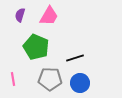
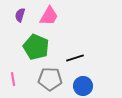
blue circle: moved 3 px right, 3 px down
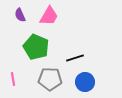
purple semicircle: rotated 40 degrees counterclockwise
blue circle: moved 2 px right, 4 px up
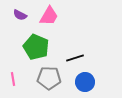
purple semicircle: rotated 40 degrees counterclockwise
gray pentagon: moved 1 px left, 1 px up
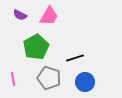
green pentagon: rotated 20 degrees clockwise
gray pentagon: rotated 15 degrees clockwise
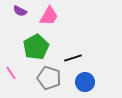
purple semicircle: moved 4 px up
black line: moved 2 px left
pink line: moved 2 px left, 6 px up; rotated 24 degrees counterclockwise
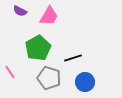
green pentagon: moved 2 px right, 1 px down
pink line: moved 1 px left, 1 px up
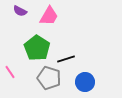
green pentagon: moved 1 px left; rotated 10 degrees counterclockwise
black line: moved 7 px left, 1 px down
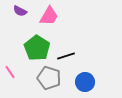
black line: moved 3 px up
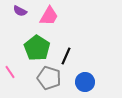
black line: rotated 48 degrees counterclockwise
